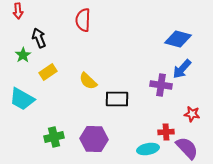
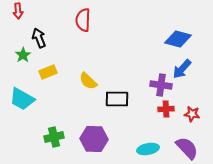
yellow rectangle: rotated 12 degrees clockwise
red cross: moved 23 px up
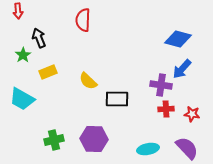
green cross: moved 3 px down
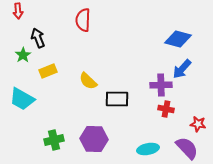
black arrow: moved 1 px left
yellow rectangle: moved 1 px up
purple cross: rotated 10 degrees counterclockwise
red cross: rotated 14 degrees clockwise
red star: moved 6 px right, 10 px down
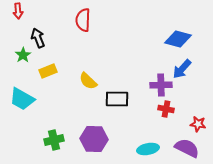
purple semicircle: rotated 20 degrees counterclockwise
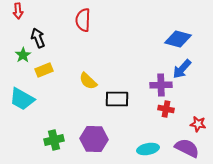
yellow rectangle: moved 4 px left, 1 px up
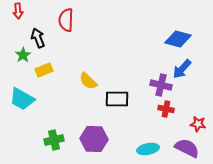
red semicircle: moved 17 px left
purple cross: rotated 15 degrees clockwise
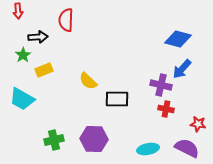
black arrow: moved 1 px up; rotated 108 degrees clockwise
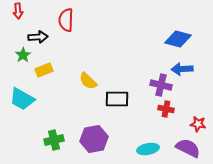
blue arrow: rotated 45 degrees clockwise
purple hexagon: rotated 12 degrees counterclockwise
purple semicircle: moved 1 px right
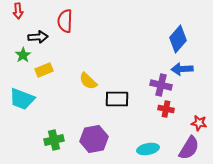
red semicircle: moved 1 px left, 1 px down
blue diamond: rotated 64 degrees counterclockwise
cyan trapezoid: rotated 8 degrees counterclockwise
red star: moved 1 px right, 1 px up
purple semicircle: moved 1 px right; rotated 95 degrees clockwise
